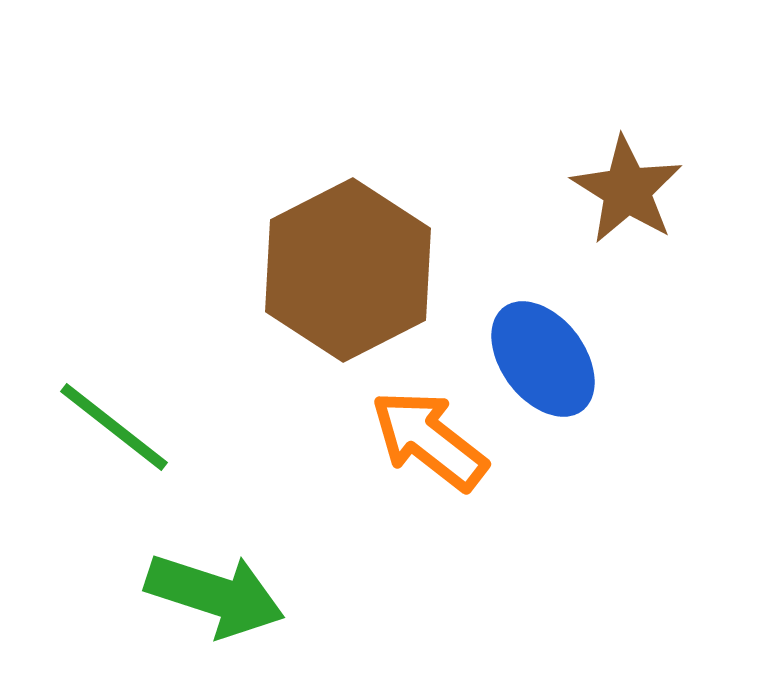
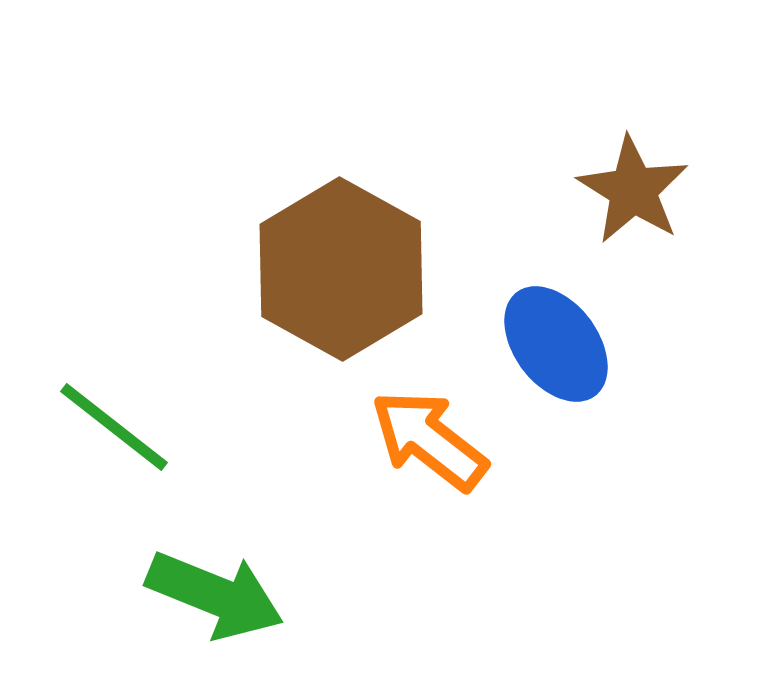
brown star: moved 6 px right
brown hexagon: moved 7 px left, 1 px up; rotated 4 degrees counterclockwise
blue ellipse: moved 13 px right, 15 px up
green arrow: rotated 4 degrees clockwise
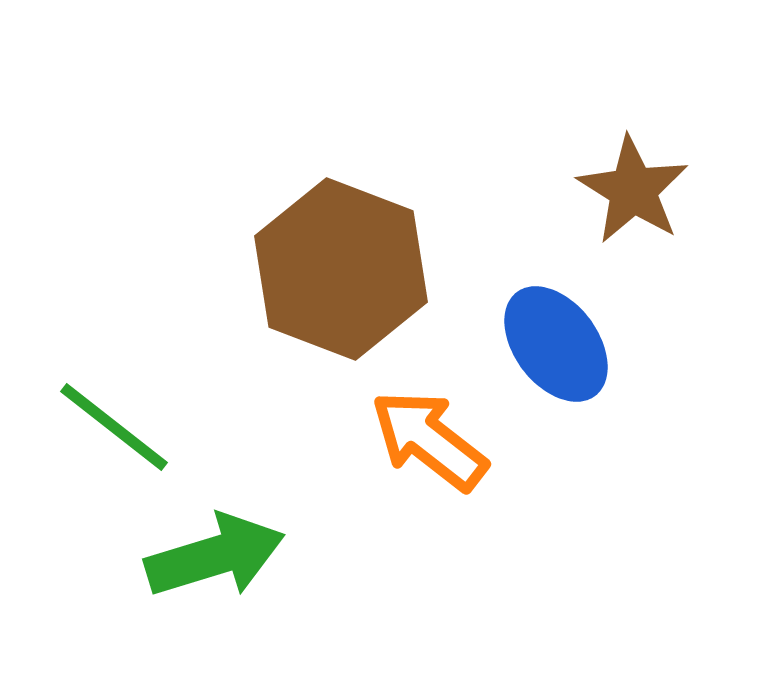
brown hexagon: rotated 8 degrees counterclockwise
green arrow: moved 39 px up; rotated 39 degrees counterclockwise
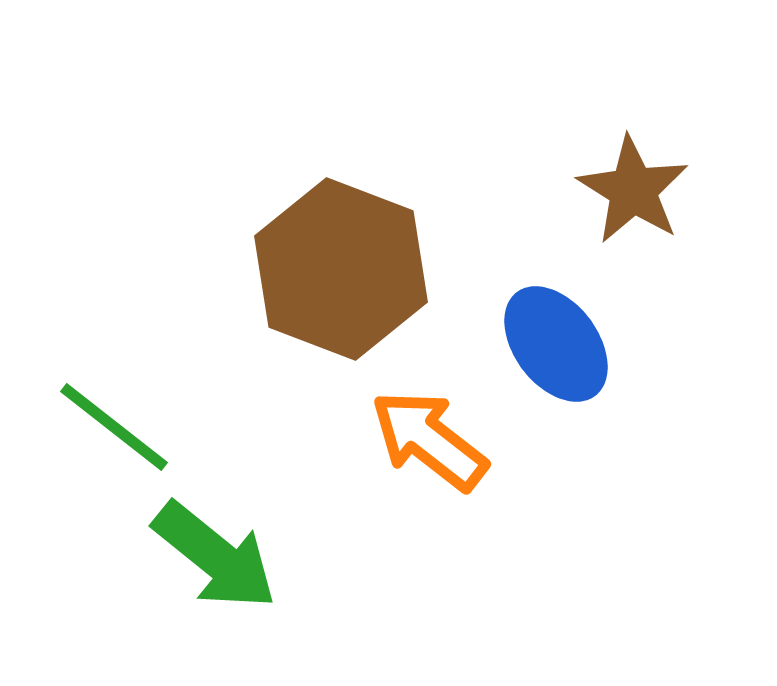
green arrow: rotated 56 degrees clockwise
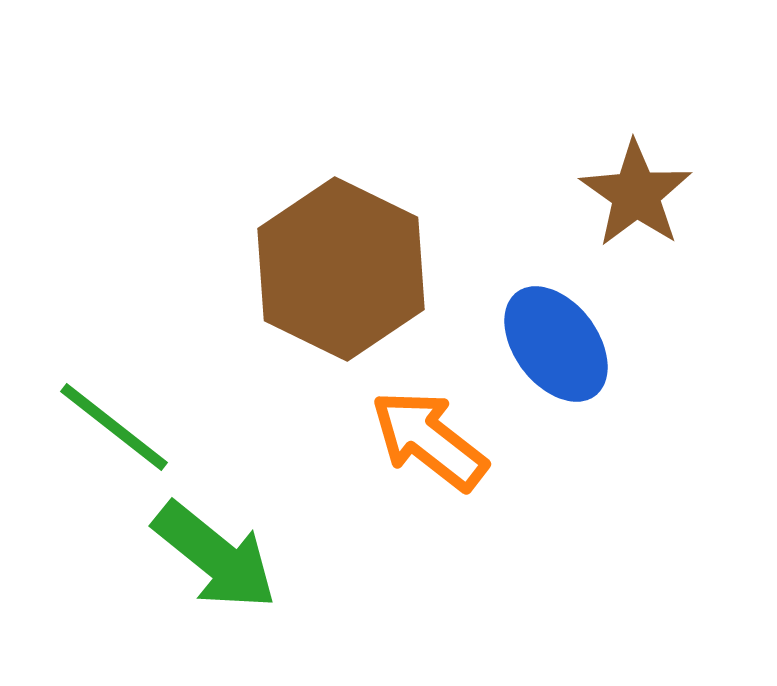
brown star: moved 3 px right, 4 px down; rotated 3 degrees clockwise
brown hexagon: rotated 5 degrees clockwise
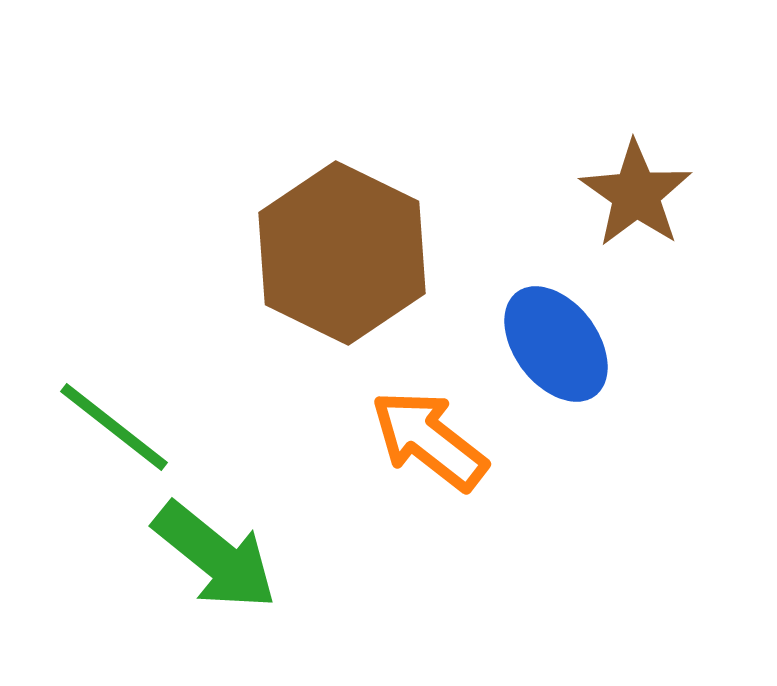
brown hexagon: moved 1 px right, 16 px up
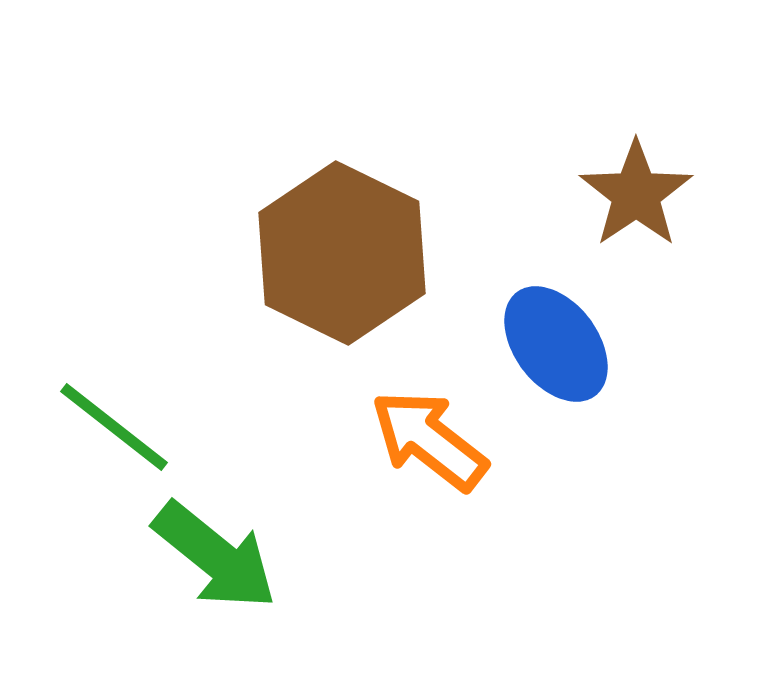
brown star: rotated 3 degrees clockwise
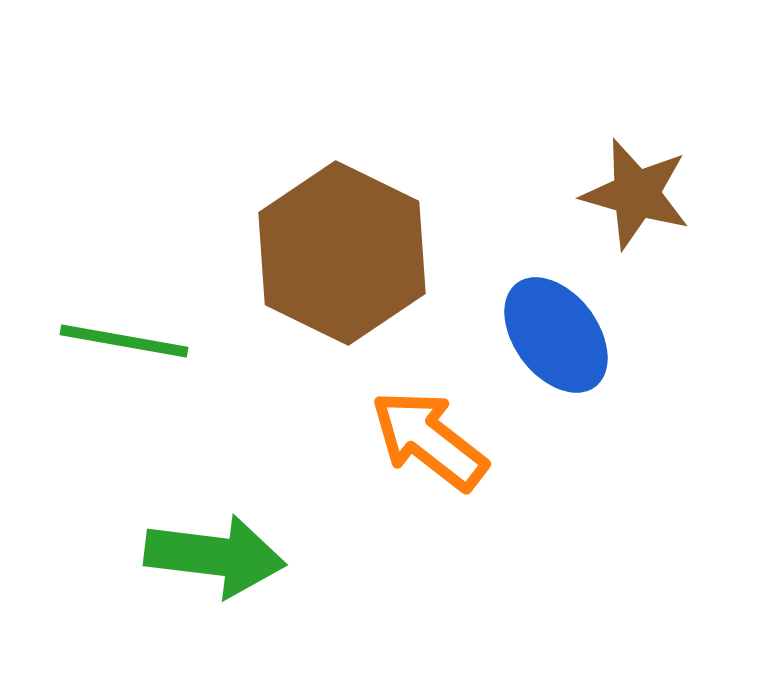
brown star: rotated 22 degrees counterclockwise
blue ellipse: moved 9 px up
green line: moved 10 px right, 86 px up; rotated 28 degrees counterclockwise
green arrow: rotated 32 degrees counterclockwise
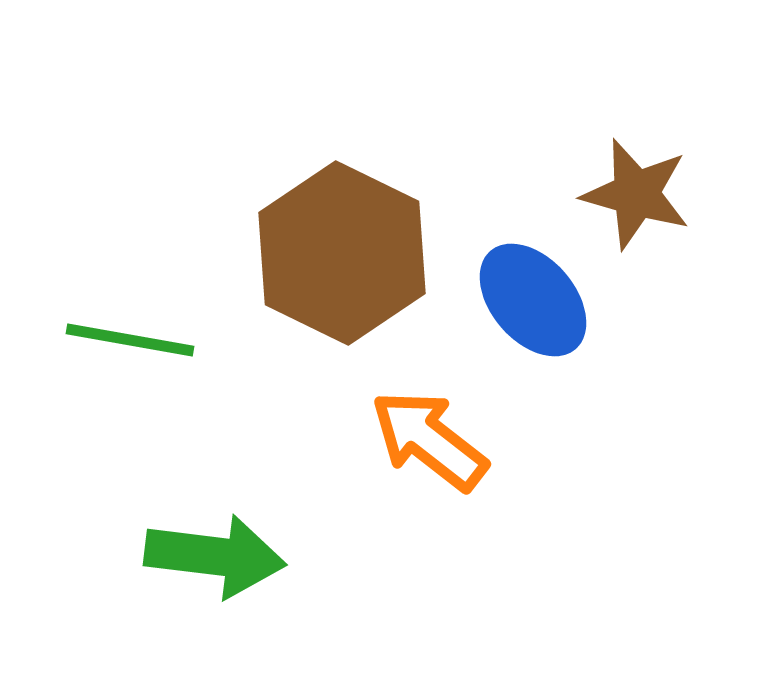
blue ellipse: moved 23 px left, 35 px up; rotated 4 degrees counterclockwise
green line: moved 6 px right, 1 px up
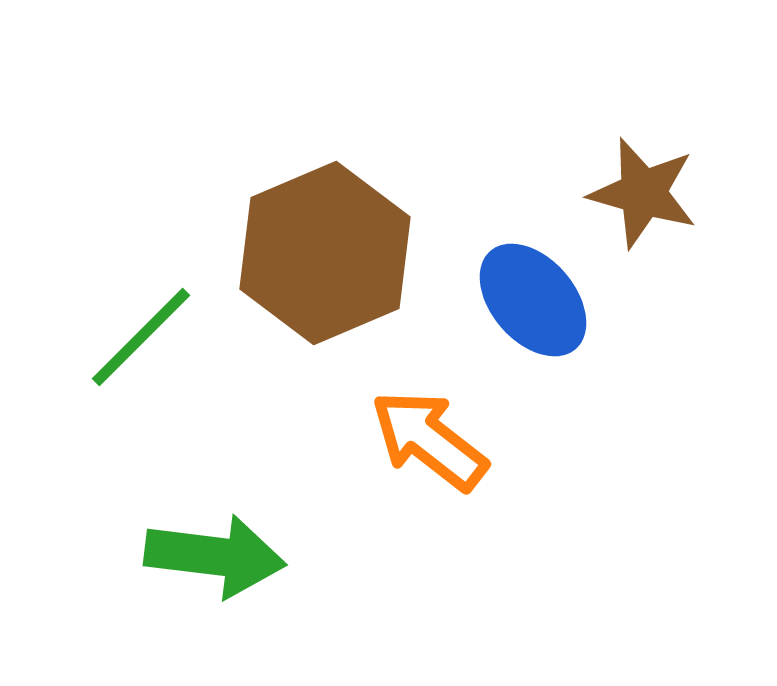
brown star: moved 7 px right, 1 px up
brown hexagon: moved 17 px left; rotated 11 degrees clockwise
green line: moved 11 px right, 3 px up; rotated 55 degrees counterclockwise
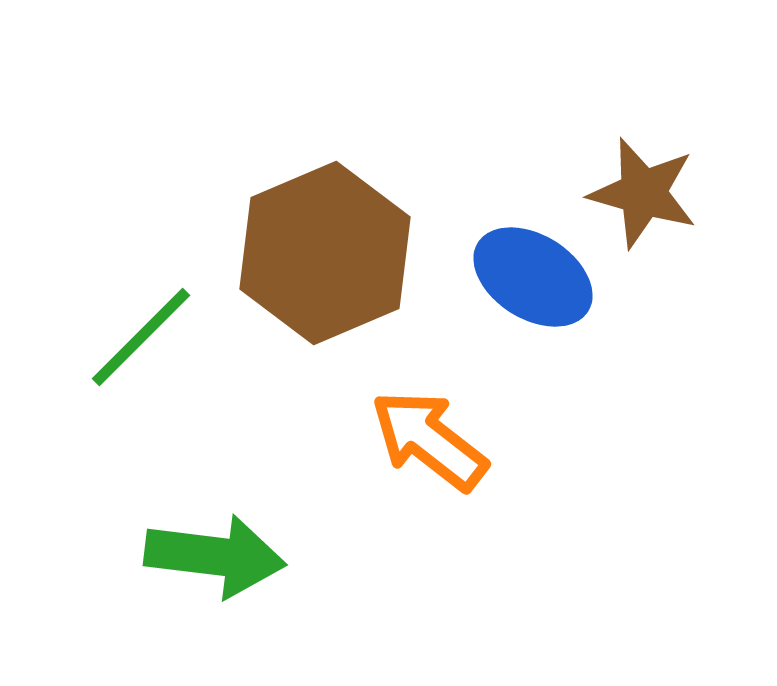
blue ellipse: moved 23 px up; rotated 17 degrees counterclockwise
